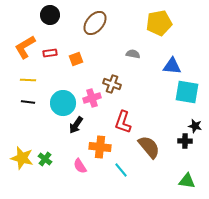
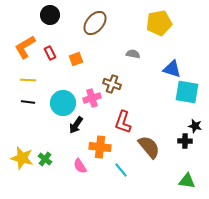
red rectangle: rotated 72 degrees clockwise
blue triangle: moved 3 px down; rotated 12 degrees clockwise
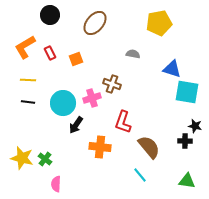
pink semicircle: moved 24 px left, 18 px down; rotated 35 degrees clockwise
cyan line: moved 19 px right, 5 px down
